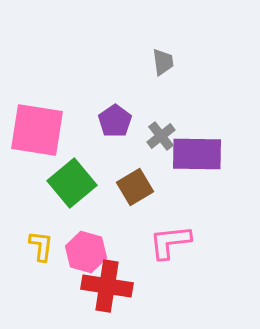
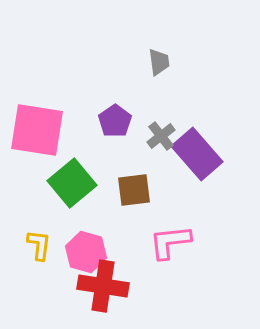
gray trapezoid: moved 4 px left
purple rectangle: rotated 48 degrees clockwise
brown square: moved 1 px left, 3 px down; rotated 24 degrees clockwise
yellow L-shape: moved 2 px left, 1 px up
red cross: moved 4 px left
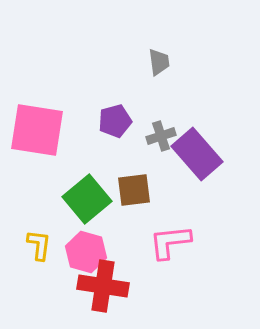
purple pentagon: rotated 20 degrees clockwise
gray cross: rotated 20 degrees clockwise
green square: moved 15 px right, 16 px down
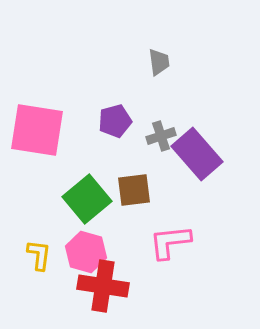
yellow L-shape: moved 10 px down
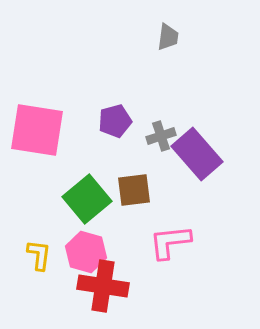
gray trapezoid: moved 9 px right, 25 px up; rotated 16 degrees clockwise
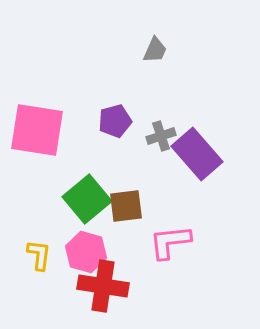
gray trapezoid: moved 13 px left, 13 px down; rotated 16 degrees clockwise
brown square: moved 8 px left, 16 px down
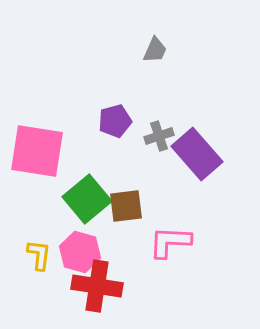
pink square: moved 21 px down
gray cross: moved 2 px left
pink L-shape: rotated 9 degrees clockwise
pink hexagon: moved 6 px left
red cross: moved 6 px left
